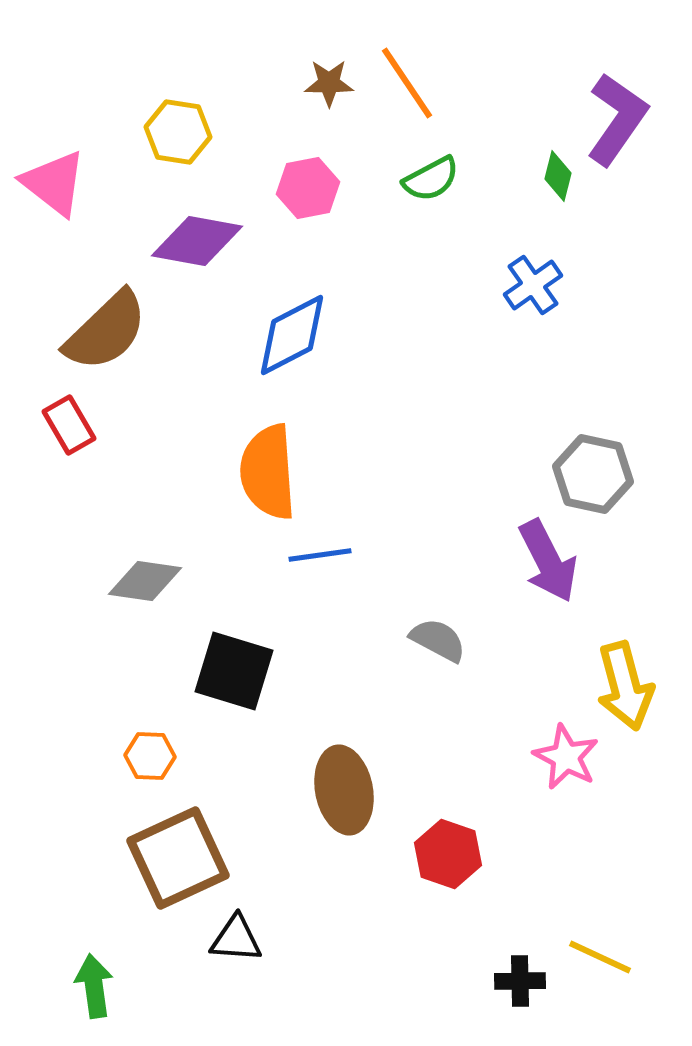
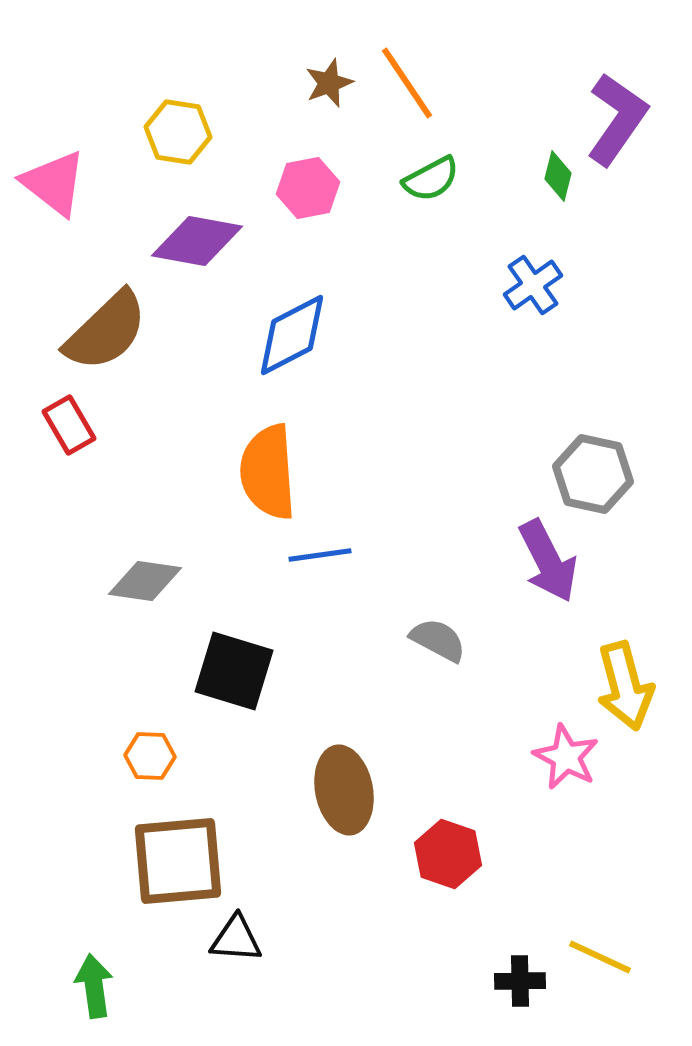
brown star: rotated 21 degrees counterclockwise
brown square: moved 3 px down; rotated 20 degrees clockwise
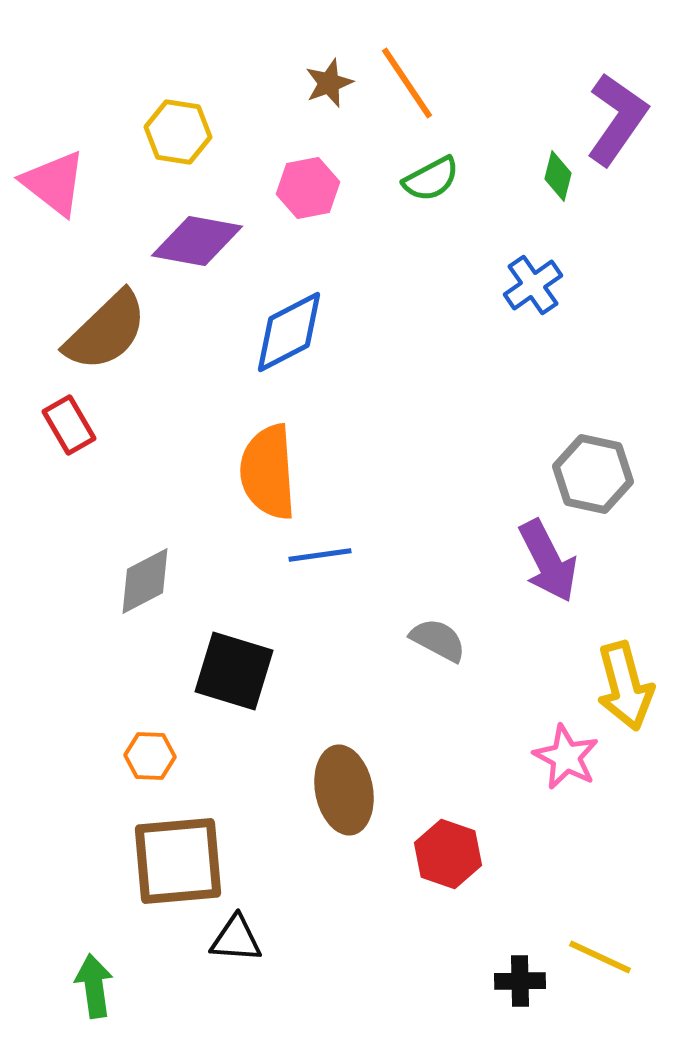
blue diamond: moved 3 px left, 3 px up
gray diamond: rotated 36 degrees counterclockwise
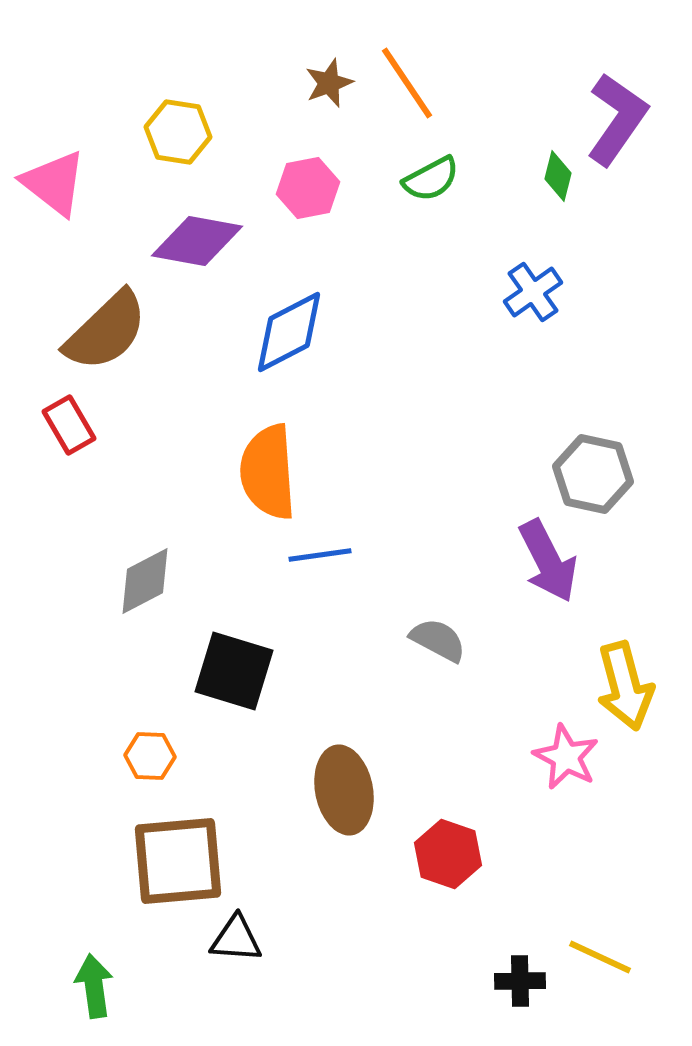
blue cross: moved 7 px down
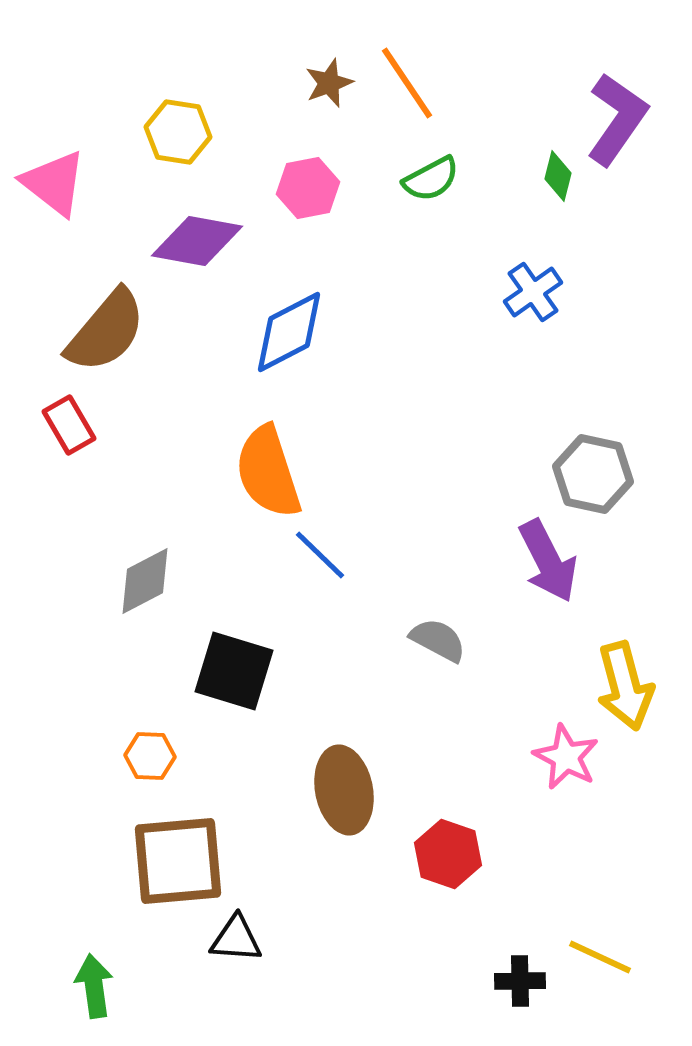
brown semicircle: rotated 6 degrees counterclockwise
orange semicircle: rotated 14 degrees counterclockwise
blue line: rotated 52 degrees clockwise
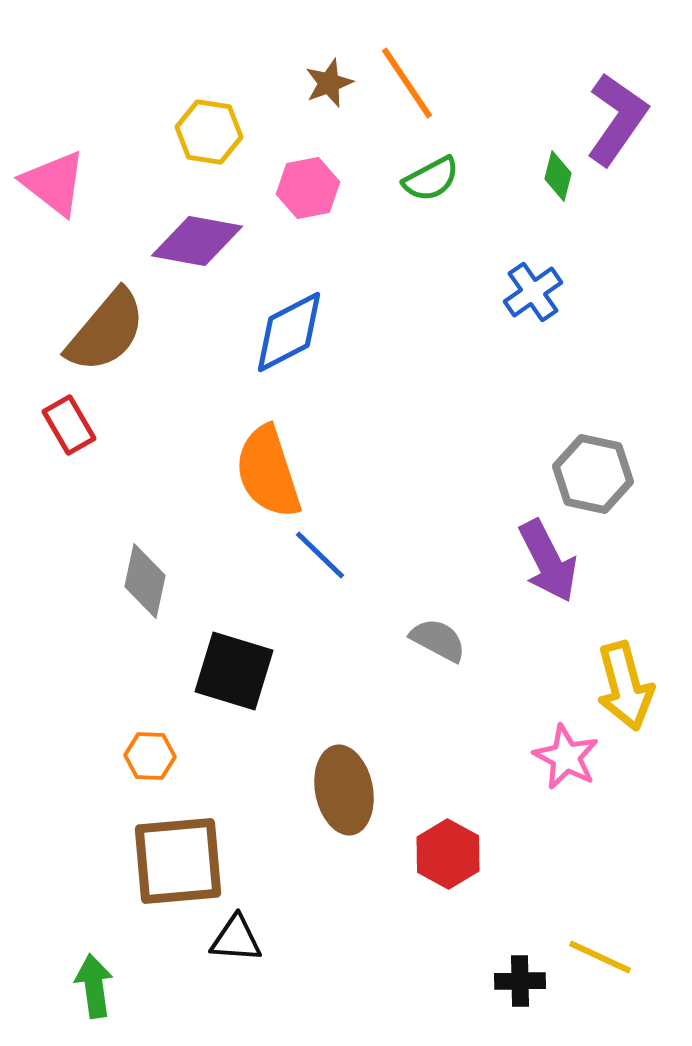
yellow hexagon: moved 31 px right
gray diamond: rotated 50 degrees counterclockwise
red hexagon: rotated 10 degrees clockwise
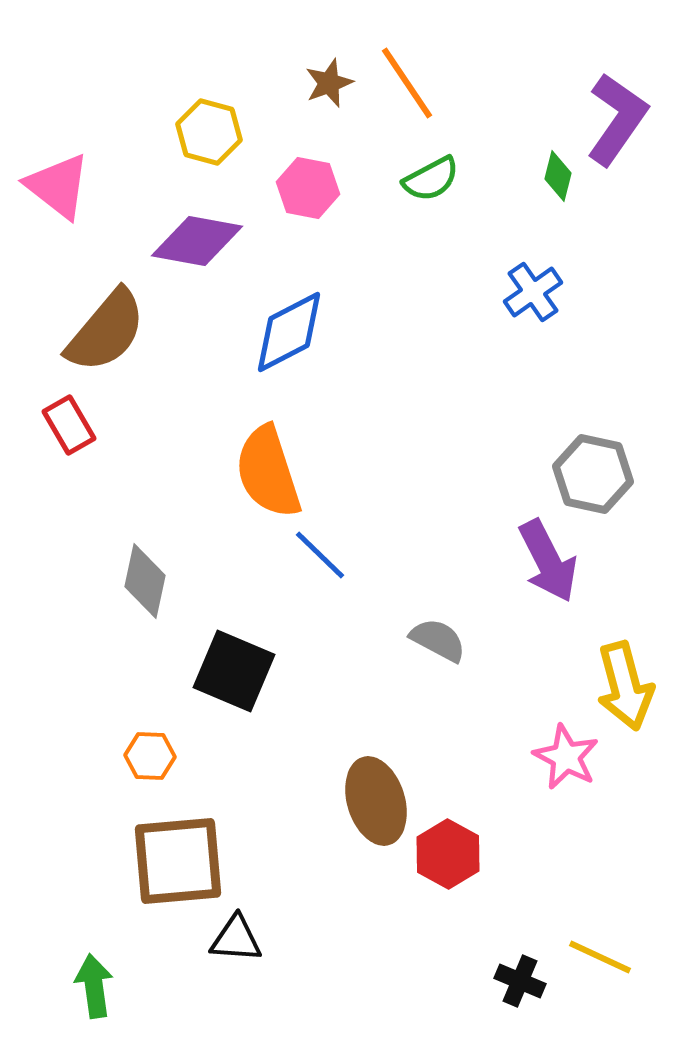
yellow hexagon: rotated 6 degrees clockwise
pink triangle: moved 4 px right, 3 px down
pink hexagon: rotated 22 degrees clockwise
black square: rotated 6 degrees clockwise
brown ellipse: moved 32 px right, 11 px down; rotated 6 degrees counterclockwise
black cross: rotated 24 degrees clockwise
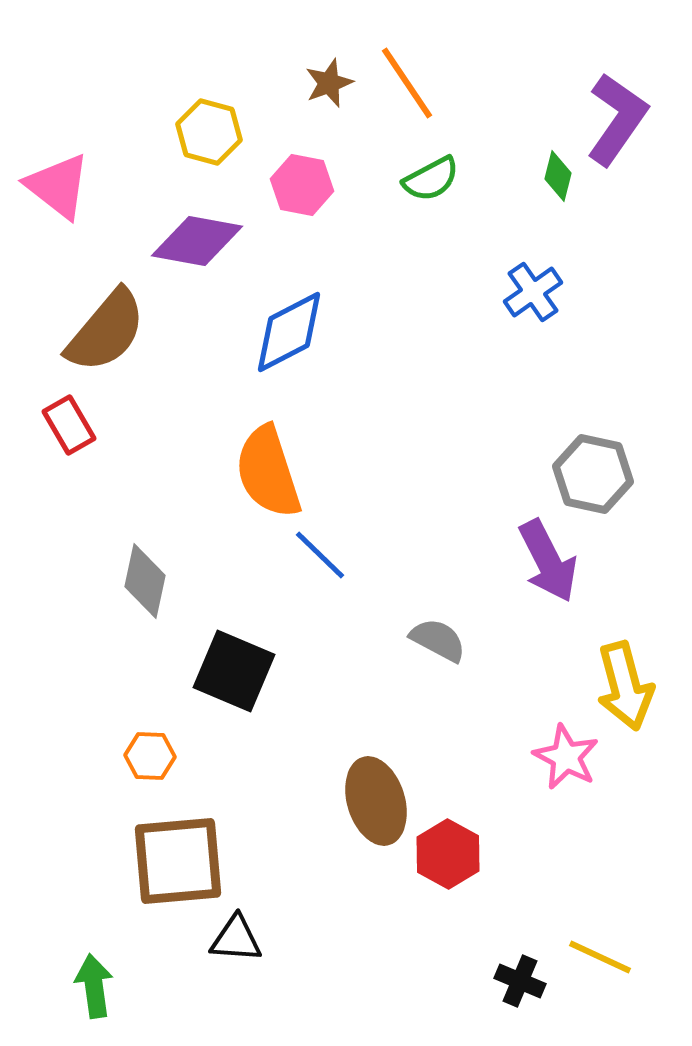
pink hexagon: moved 6 px left, 3 px up
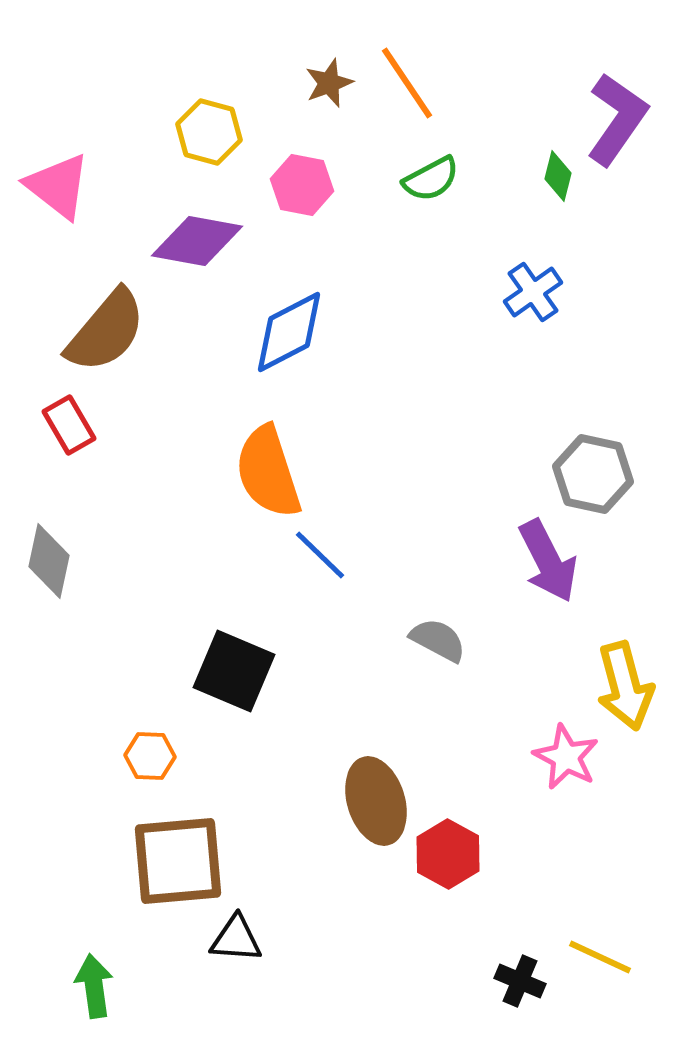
gray diamond: moved 96 px left, 20 px up
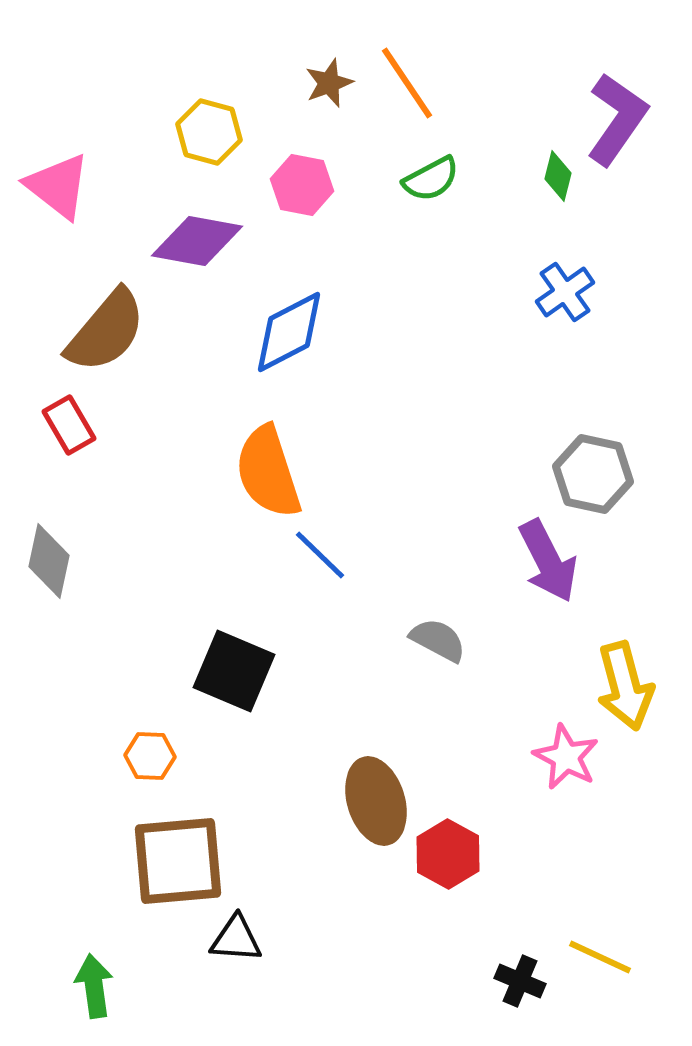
blue cross: moved 32 px right
